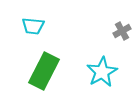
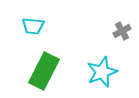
cyan star: rotated 8 degrees clockwise
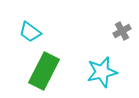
cyan trapezoid: moved 3 px left, 6 px down; rotated 30 degrees clockwise
cyan star: rotated 8 degrees clockwise
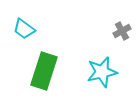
cyan trapezoid: moved 6 px left, 3 px up
green rectangle: rotated 9 degrees counterclockwise
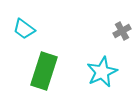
cyan star: rotated 12 degrees counterclockwise
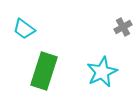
gray cross: moved 1 px right, 4 px up
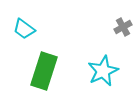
cyan star: moved 1 px right, 1 px up
